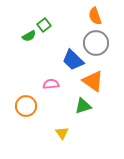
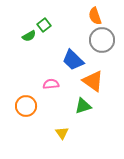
gray circle: moved 6 px right, 3 px up
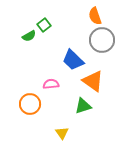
orange circle: moved 4 px right, 2 px up
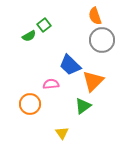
blue trapezoid: moved 3 px left, 5 px down
orange triangle: rotated 40 degrees clockwise
green triangle: rotated 18 degrees counterclockwise
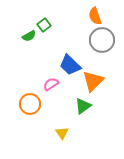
pink semicircle: rotated 28 degrees counterclockwise
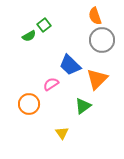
orange triangle: moved 4 px right, 2 px up
orange circle: moved 1 px left
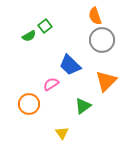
green square: moved 1 px right, 1 px down
orange triangle: moved 9 px right, 2 px down
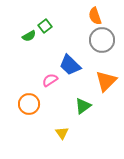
pink semicircle: moved 1 px left, 4 px up
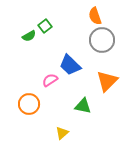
orange triangle: moved 1 px right
green triangle: rotated 48 degrees clockwise
yellow triangle: rotated 24 degrees clockwise
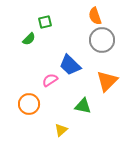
green square: moved 4 px up; rotated 24 degrees clockwise
green semicircle: moved 3 px down; rotated 16 degrees counterclockwise
yellow triangle: moved 1 px left, 3 px up
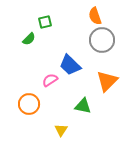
yellow triangle: rotated 16 degrees counterclockwise
